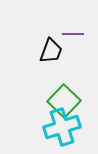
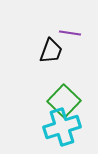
purple line: moved 3 px left, 1 px up; rotated 10 degrees clockwise
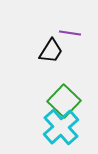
black trapezoid: rotated 12 degrees clockwise
cyan cross: moved 1 px left; rotated 24 degrees counterclockwise
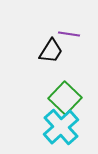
purple line: moved 1 px left, 1 px down
green square: moved 1 px right, 3 px up
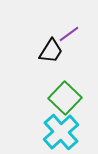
purple line: rotated 45 degrees counterclockwise
cyan cross: moved 5 px down
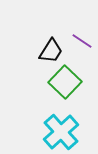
purple line: moved 13 px right, 7 px down; rotated 70 degrees clockwise
green square: moved 16 px up
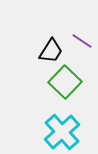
cyan cross: moved 1 px right
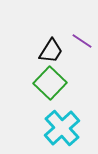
green square: moved 15 px left, 1 px down
cyan cross: moved 4 px up
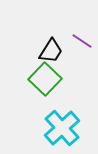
green square: moved 5 px left, 4 px up
